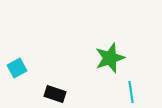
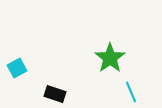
green star: rotated 16 degrees counterclockwise
cyan line: rotated 15 degrees counterclockwise
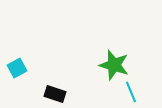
green star: moved 4 px right, 7 px down; rotated 20 degrees counterclockwise
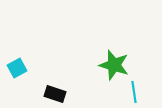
cyan line: moved 3 px right; rotated 15 degrees clockwise
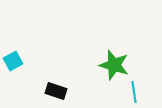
cyan square: moved 4 px left, 7 px up
black rectangle: moved 1 px right, 3 px up
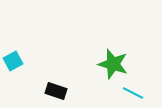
green star: moved 1 px left, 1 px up
cyan line: moved 1 px left, 1 px down; rotated 55 degrees counterclockwise
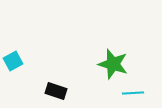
cyan line: rotated 30 degrees counterclockwise
